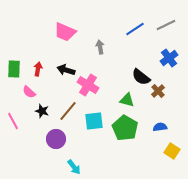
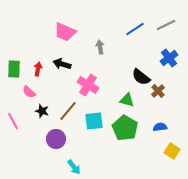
black arrow: moved 4 px left, 6 px up
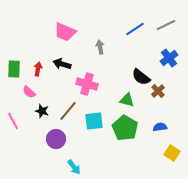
pink cross: moved 1 px left, 1 px up; rotated 15 degrees counterclockwise
yellow square: moved 2 px down
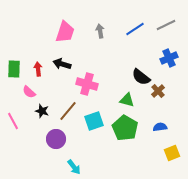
pink trapezoid: rotated 95 degrees counterclockwise
gray arrow: moved 16 px up
blue cross: rotated 12 degrees clockwise
red arrow: rotated 16 degrees counterclockwise
cyan square: rotated 12 degrees counterclockwise
yellow square: rotated 35 degrees clockwise
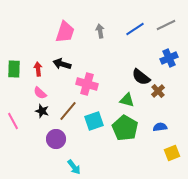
pink semicircle: moved 11 px right, 1 px down
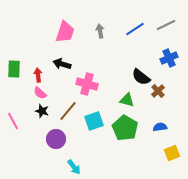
red arrow: moved 6 px down
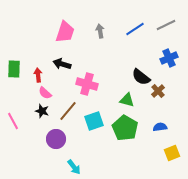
pink semicircle: moved 5 px right
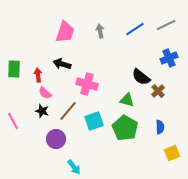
blue semicircle: rotated 96 degrees clockwise
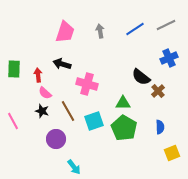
green triangle: moved 4 px left, 3 px down; rotated 14 degrees counterclockwise
brown line: rotated 70 degrees counterclockwise
green pentagon: moved 1 px left
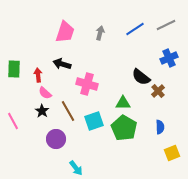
gray arrow: moved 2 px down; rotated 24 degrees clockwise
black star: rotated 16 degrees clockwise
cyan arrow: moved 2 px right, 1 px down
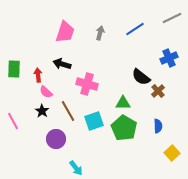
gray line: moved 6 px right, 7 px up
pink semicircle: moved 1 px right, 1 px up
blue semicircle: moved 2 px left, 1 px up
yellow square: rotated 21 degrees counterclockwise
